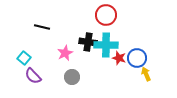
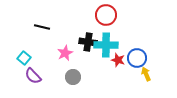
red star: moved 1 px left, 2 px down
gray circle: moved 1 px right
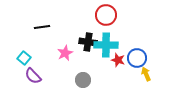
black line: rotated 21 degrees counterclockwise
gray circle: moved 10 px right, 3 px down
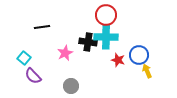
cyan cross: moved 8 px up
blue circle: moved 2 px right, 3 px up
yellow arrow: moved 1 px right, 3 px up
gray circle: moved 12 px left, 6 px down
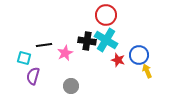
black line: moved 2 px right, 18 px down
cyan cross: moved 3 px down; rotated 30 degrees clockwise
black cross: moved 1 px left, 1 px up
cyan square: rotated 24 degrees counterclockwise
purple semicircle: rotated 60 degrees clockwise
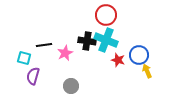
cyan cross: rotated 10 degrees counterclockwise
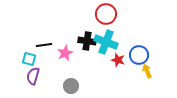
red circle: moved 1 px up
cyan cross: moved 2 px down
cyan square: moved 5 px right, 1 px down
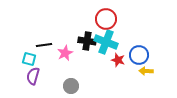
red circle: moved 5 px down
yellow arrow: moved 1 px left; rotated 64 degrees counterclockwise
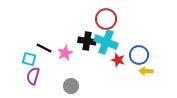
black line: moved 3 px down; rotated 35 degrees clockwise
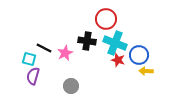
cyan cross: moved 9 px right, 1 px down
